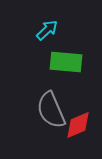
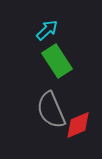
green rectangle: moved 9 px left, 1 px up; rotated 52 degrees clockwise
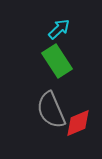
cyan arrow: moved 12 px right, 1 px up
red diamond: moved 2 px up
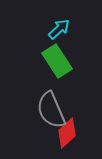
red diamond: moved 11 px left, 10 px down; rotated 20 degrees counterclockwise
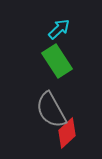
gray semicircle: rotated 6 degrees counterclockwise
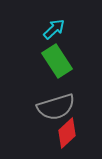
cyan arrow: moved 5 px left
gray semicircle: moved 5 px right, 3 px up; rotated 78 degrees counterclockwise
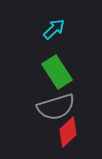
green rectangle: moved 11 px down
red diamond: moved 1 px right, 1 px up
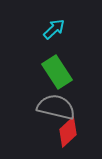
gray semicircle: rotated 150 degrees counterclockwise
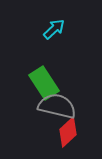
green rectangle: moved 13 px left, 11 px down
gray semicircle: moved 1 px right, 1 px up
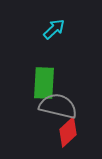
green rectangle: rotated 36 degrees clockwise
gray semicircle: moved 1 px right
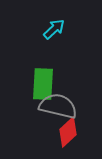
green rectangle: moved 1 px left, 1 px down
